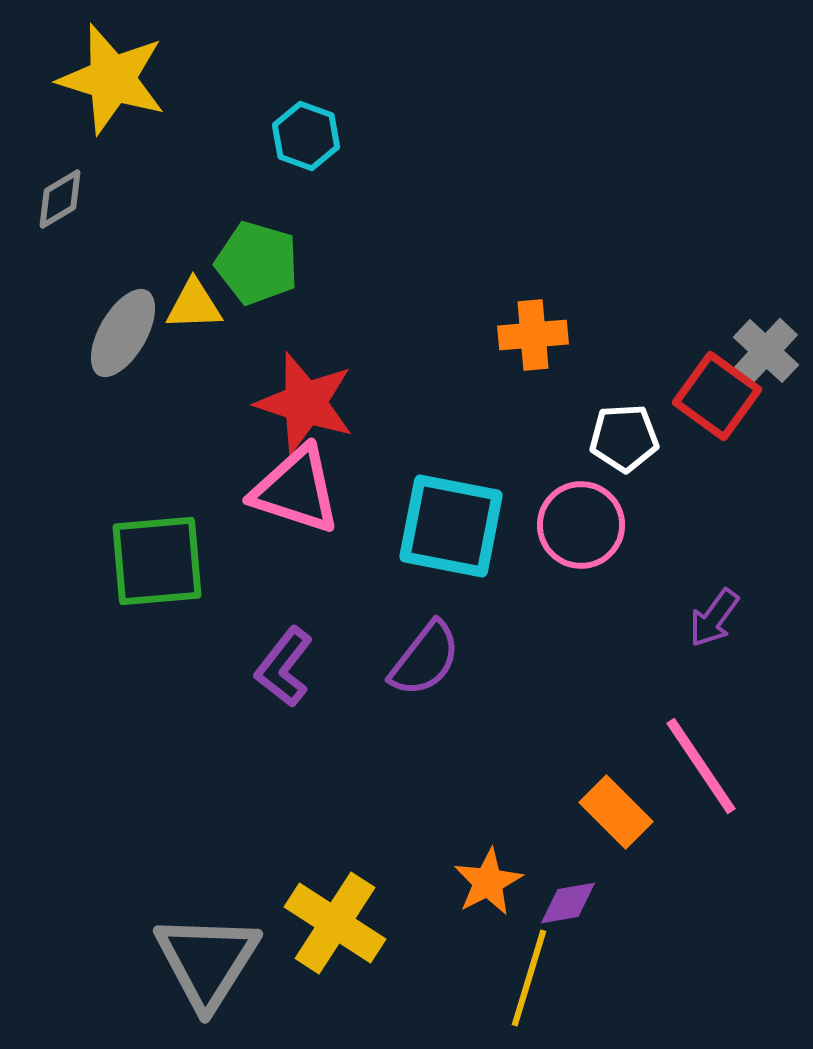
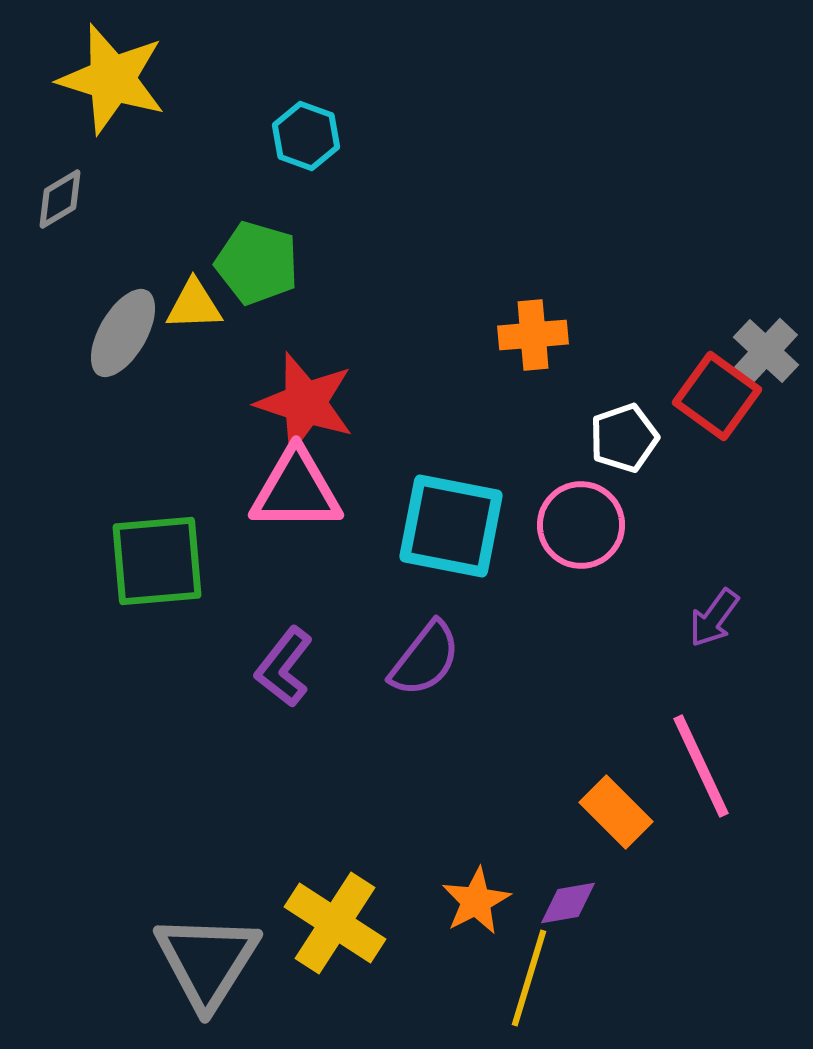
white pentagon: rotated 16 degrees counterclockwise
pink triangle: rotated 18 degrees counterclockwise
pink line: rotated 9 degrees clockwise
orange star: moved 12 px left, 19 px down
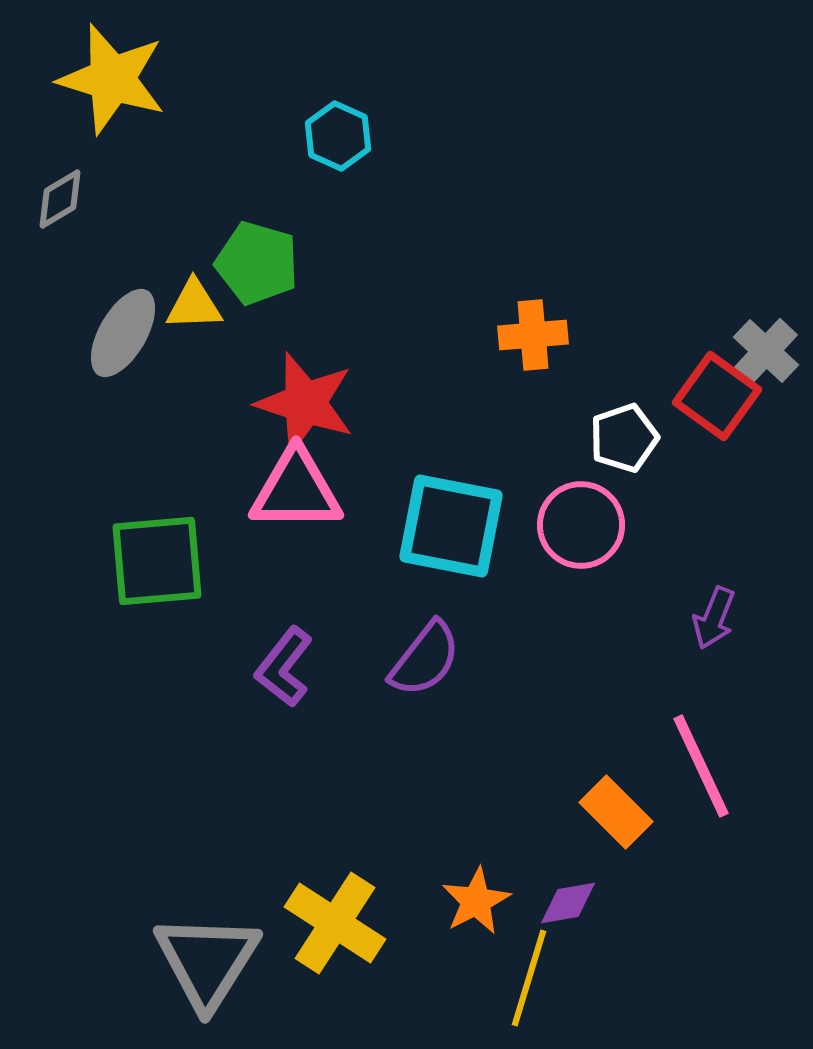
cyan hexagon: moved 32 px right; rotated 4 degrees clockwise
purple arrow: rotated 14 degrees counterclockwise
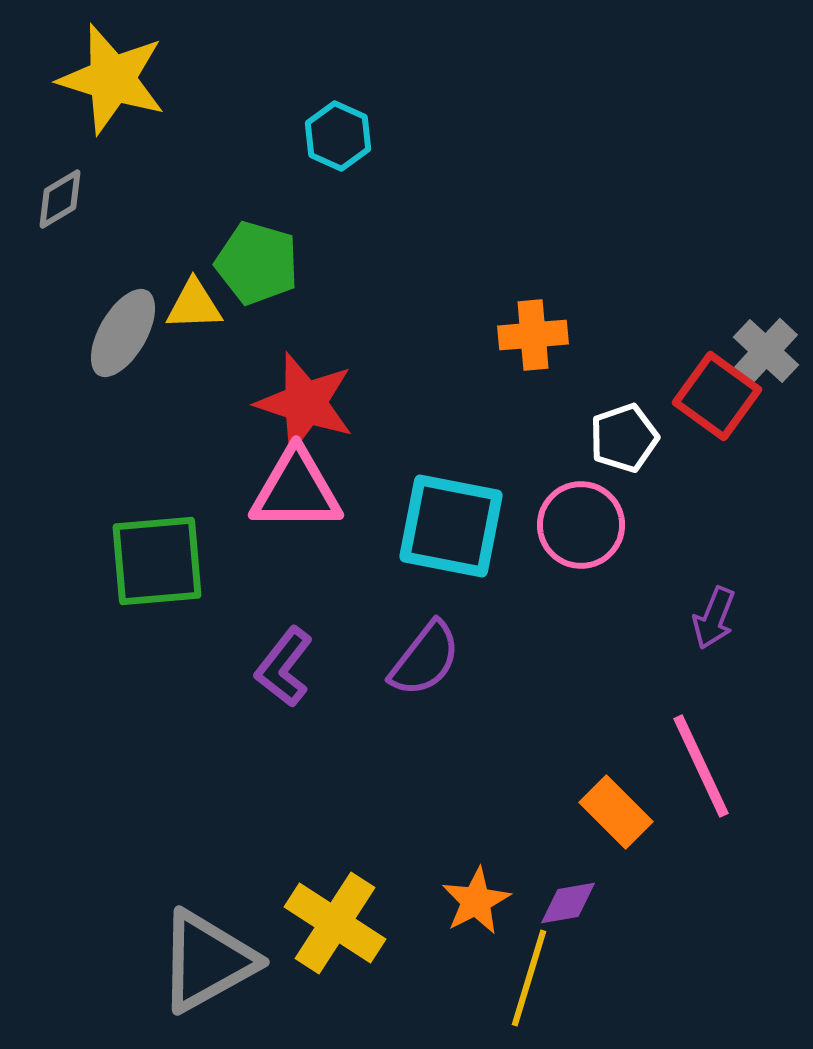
gray triangle: rotated 29 degrees clockwise
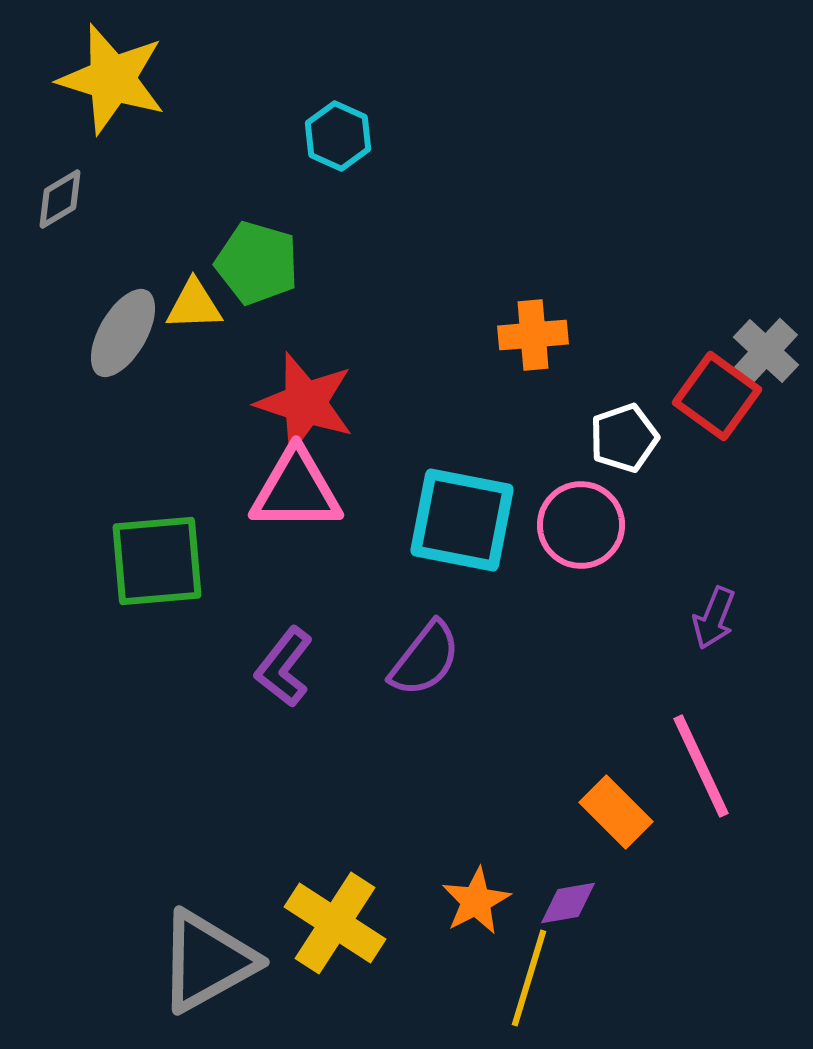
cyan square: moved 11 px right, 6 px up
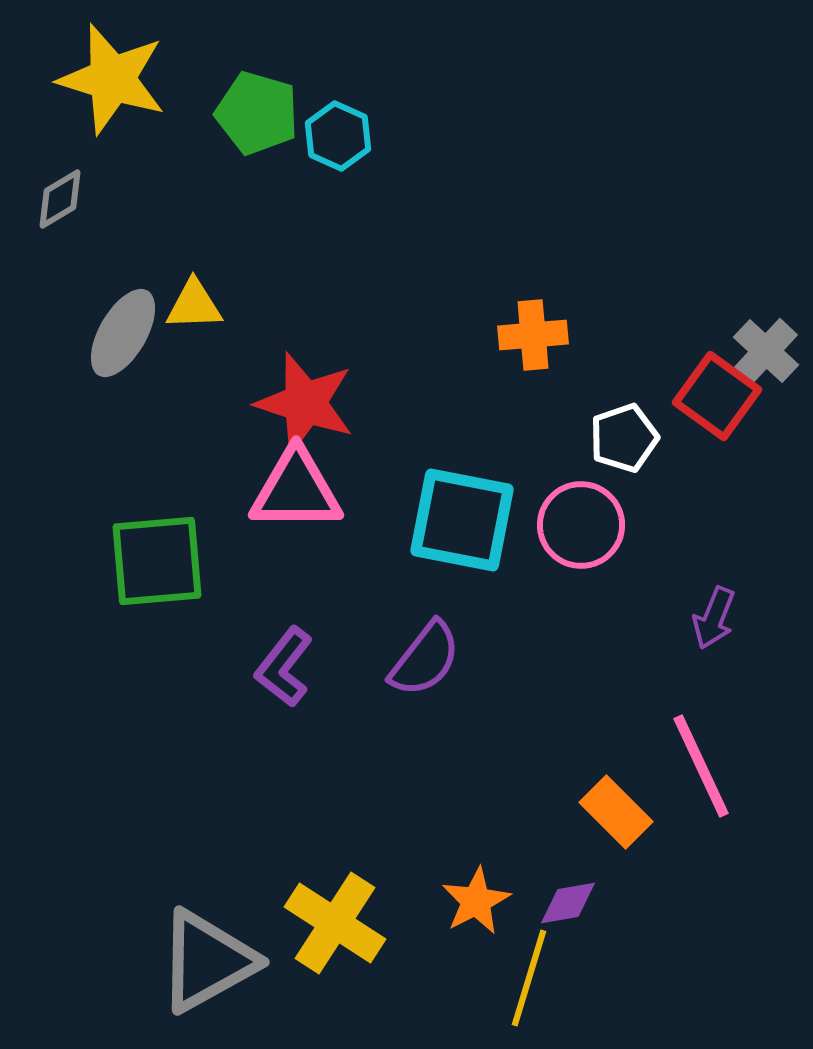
green pentagon: moved 150 px up
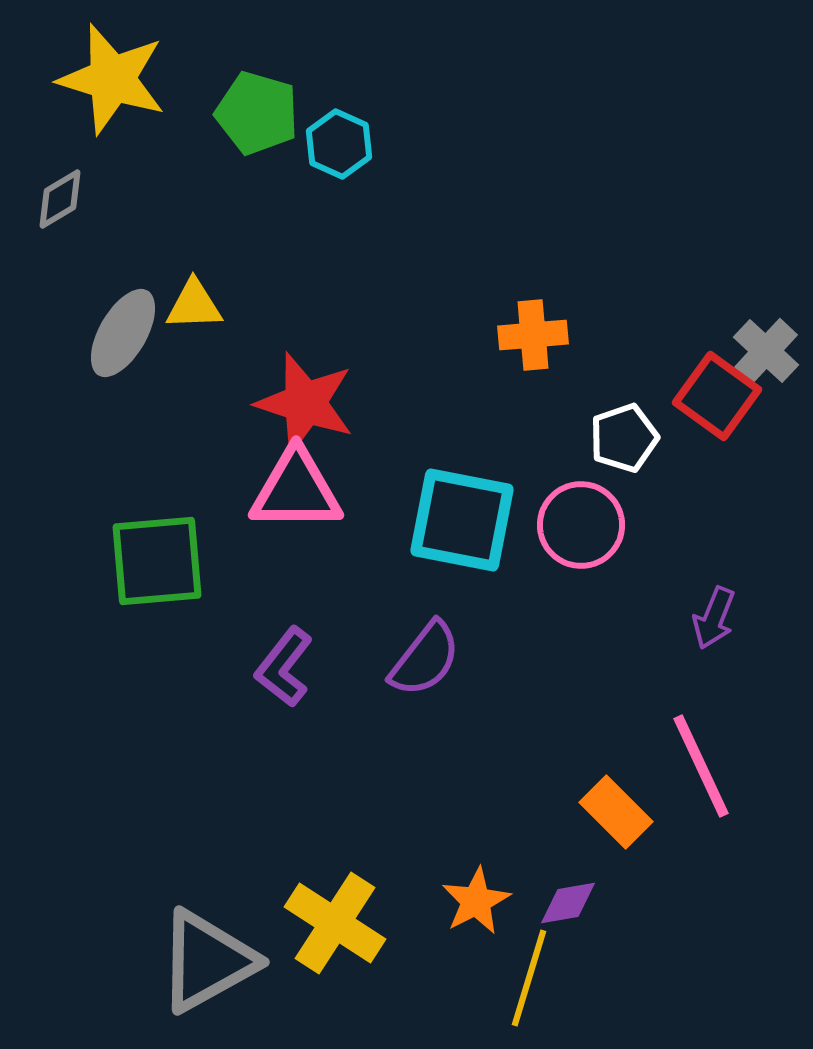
cyan hexagon: moved 1 px right, 8 px down
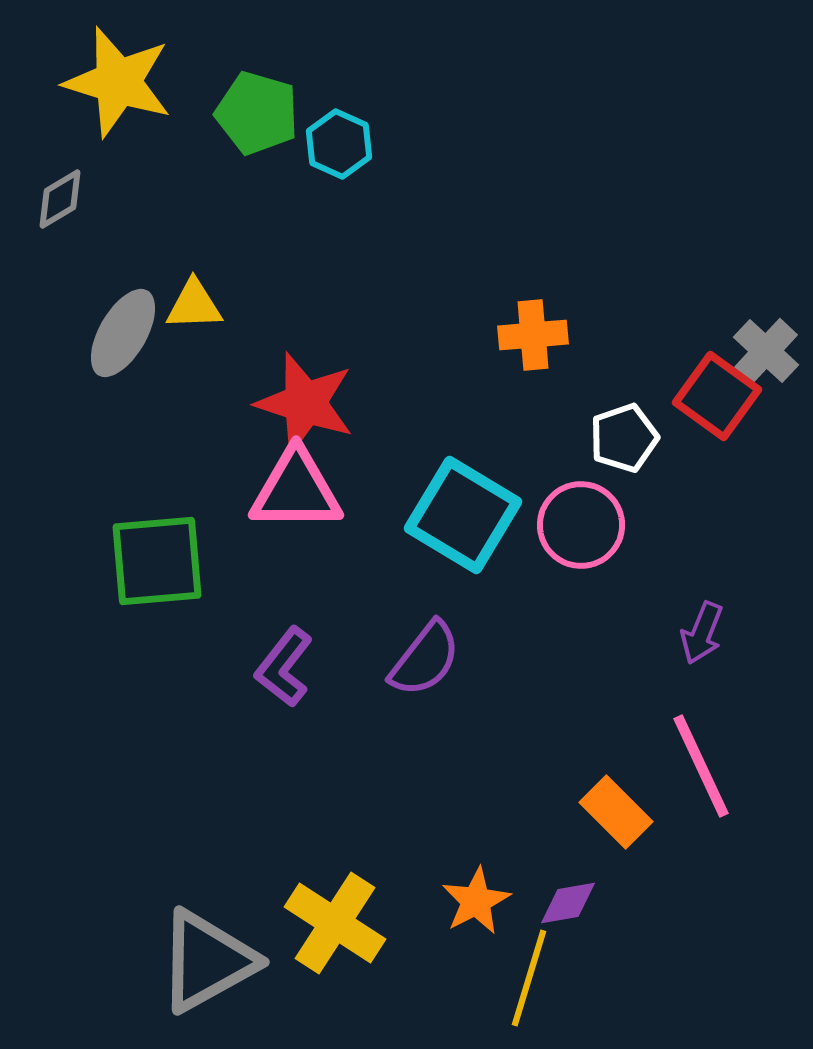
yellow star: moved 6 px right, 3 px down
cyan square: moved 1 px right, 5 px up; rotated 20 degrees clockwise
purple arrow: moved 12 px left, 15 px down
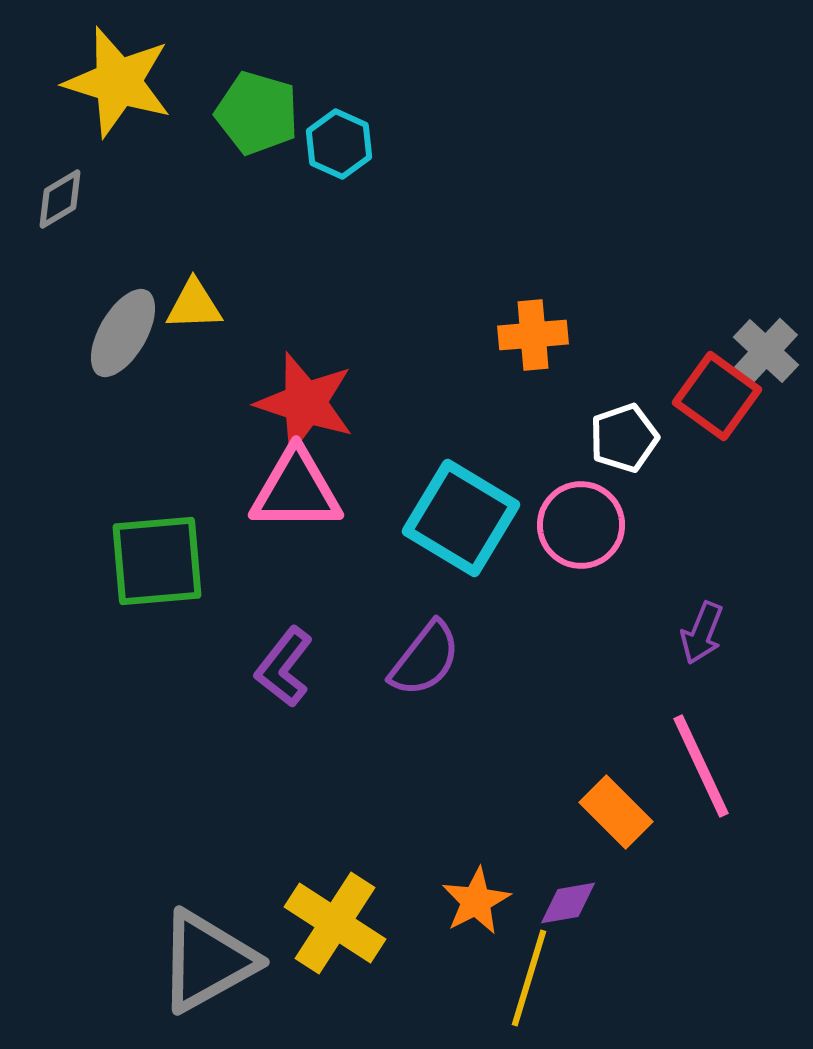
cyan square: moved 2 px left, 3 px down
